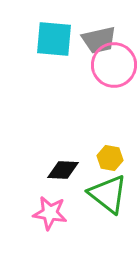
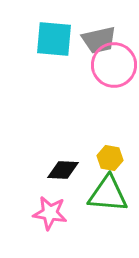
green triangle: rotated 33 degrees counterclockwise
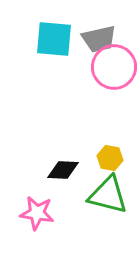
gray trapezoid: moved 1 px up
pink circle: moved 2 px down
green triangle: moved 1 px down; rotated 9 degrees clockwise
pink star: moved 13 px left
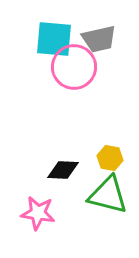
pink circle: moved 40 px left
pink star: moved 1 px right
